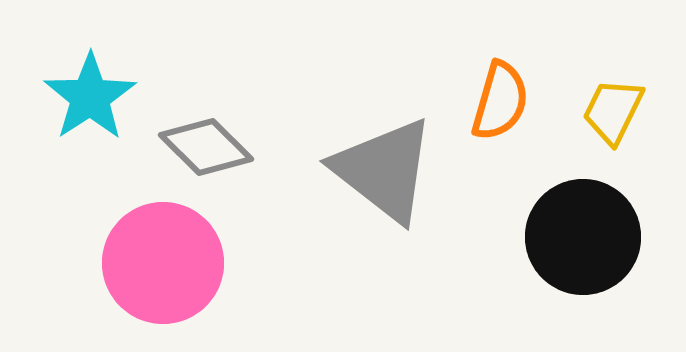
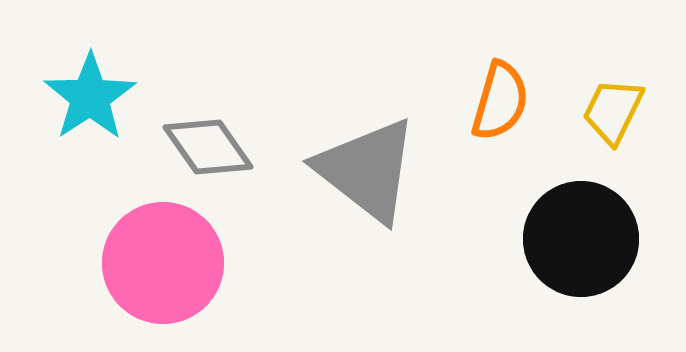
gray diamond: moved 2 px right; rotated 10 degrees clockwise
gray triangle: moved 17 px left
black circle: moved 2 px left, 2 px down
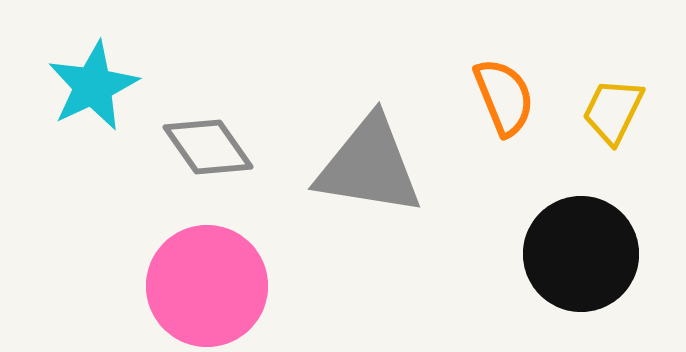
cyan star: moved 3 px right, 11 px up; rotated 8 degrees clockwise
orange semicircle: moved 4 px right, 4 px up; rotated 38 degrees counterclockwise
gray triangle: moved 2 px right, 4 px up; rotated 29 degrees counterclockwise
black circle: moved 15 px down
pink circle: moved 44 px right, 23 px down
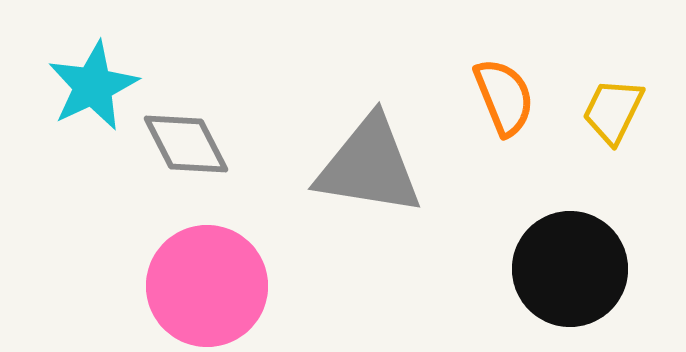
gray diamond: moved 22 px left, 3 px up; rotated 8 degrees clockwise
black circle: moved 11 px left, 15 px down
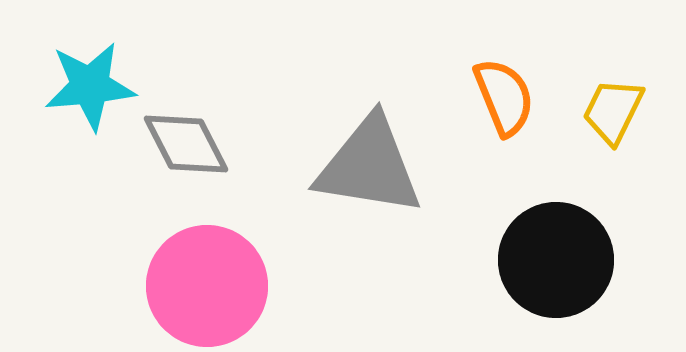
cyan star: moved 3 px left; rotated 20 degrees clockwise
black circle: moved 14 px left, 9 px up
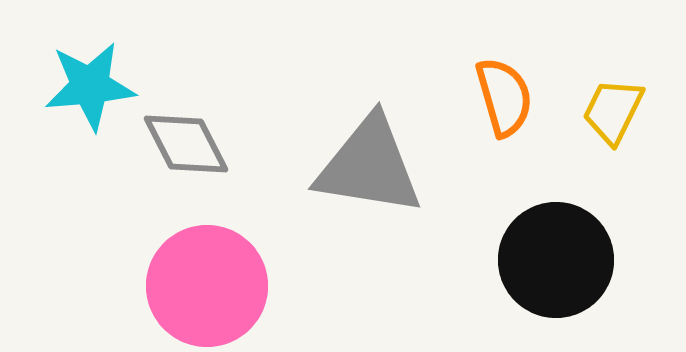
orange semicircle: rotated 6 degrees clockwise
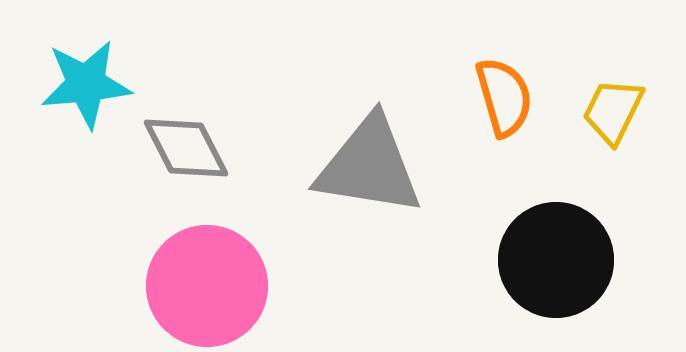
cyan star: moved 4 px left, 2 px up
gray diamond: moved 4 px down
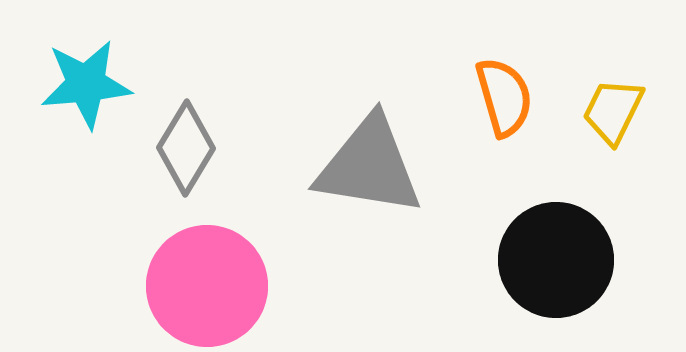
gray diamond: rotated 58 degrees clockwise
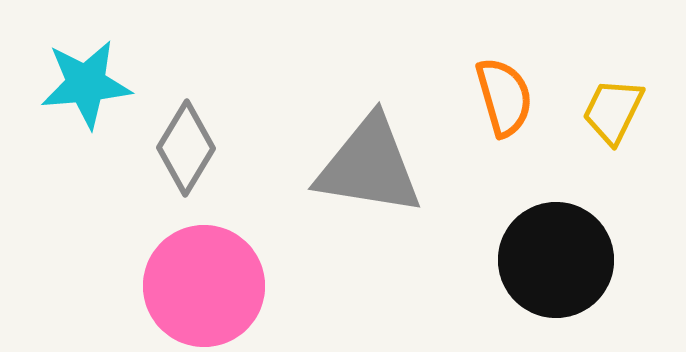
pink circle: moved 3 px left
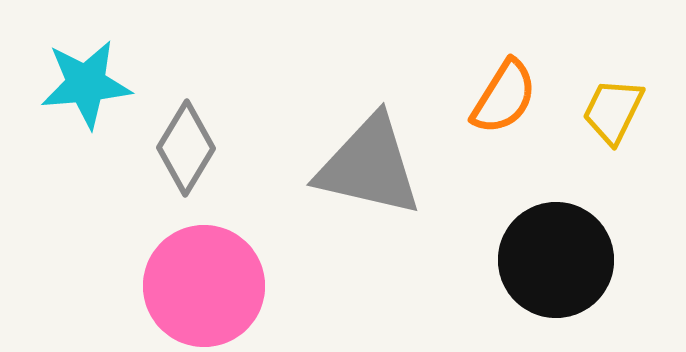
orange semicircle: rotated 48 degrees clockwise
gray triangle: rotated 4 degrees clockwise
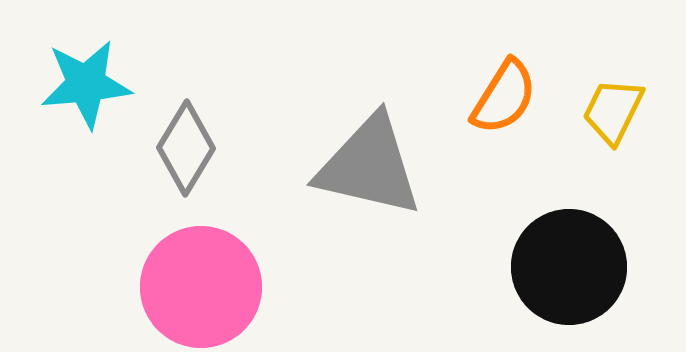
black circle: moved 13 px right, 7 px down
pink circle: moved 3 px left, 1 px down
